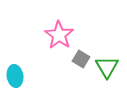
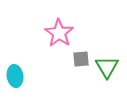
pink star: moved 2 px up
gray square: rotated 36 degrees counterclockwise
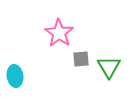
green triangle: moved 2 px right
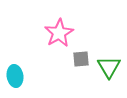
pink star: rotated 8 degrees clockwise
